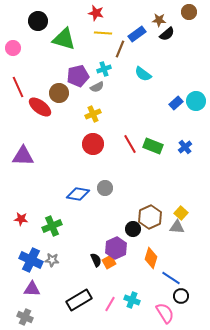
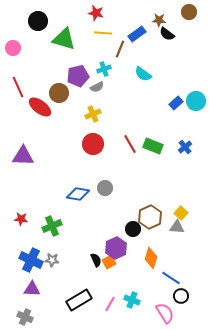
black semicircle at (167, 34): rotated 77 degrees clockwise
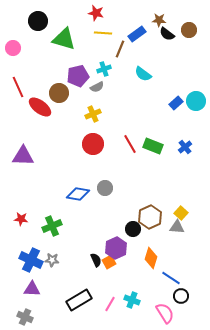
brown circle at (189, 12): moved 18 px down
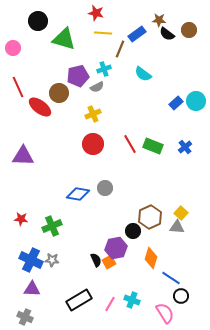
black circle at (133, 229): moved 2 px down
purple hexagon at (116, 248): rotated 15 degrees clockwise
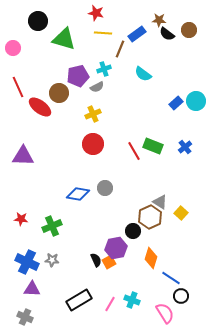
red line at (130, 144): moved 4 px right, 7 px down
gray triangle at (177, 227): moved 17 px left, 25 px up; rotated 28 degrees clockwise
blue cross at (31, 260): moved 4 px left, 2 px down
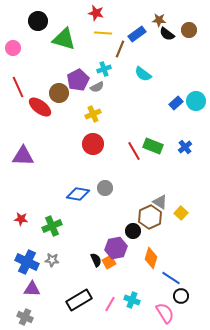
purple pentagon at (78, 76): moved 4 px down; rotated 15 degrees counterclockwise
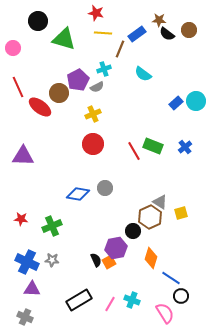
yellow square at (181, 213): rotated 32 degrees clockwise
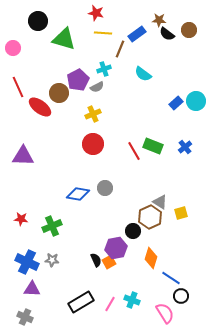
black rectangle at (79, 300): moved 2 px right, 2 px down
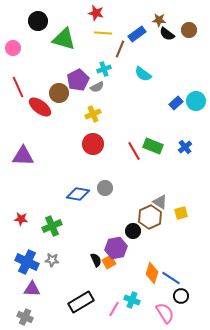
orange diamond at (151, 258): moved 1 px right, 15 px down
pink line at (110, 304): moved 4 px right, 5 px down
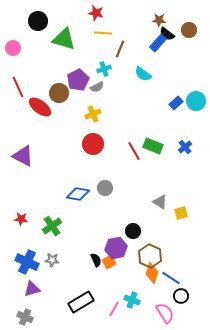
blue rectangle at (137, 34): moved 21 px right, 9 px down; rotated 12 degrees counterclockwise
purple triangle at (23, 156): rotated 25 degrees clockwise
brown hexagon at (150, 217): moved 39 px down; rotated 10 degrees counterclockwise
green cross at (52, 226): rotated 12 degrees counterclockwise
purple triangle at (32, 289): rotated 18 degrees counterclockwise
